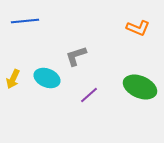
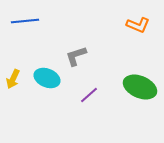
orange L-shape: moved 3 px up
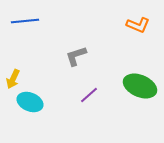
cyan ellipse: moved 17 px left, 24 px down
green ellipse: moved 1 px up
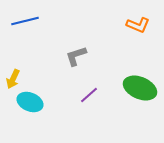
blue line: rotated 8 degrees counterclockwise
green ellipse: moved 2 px down
